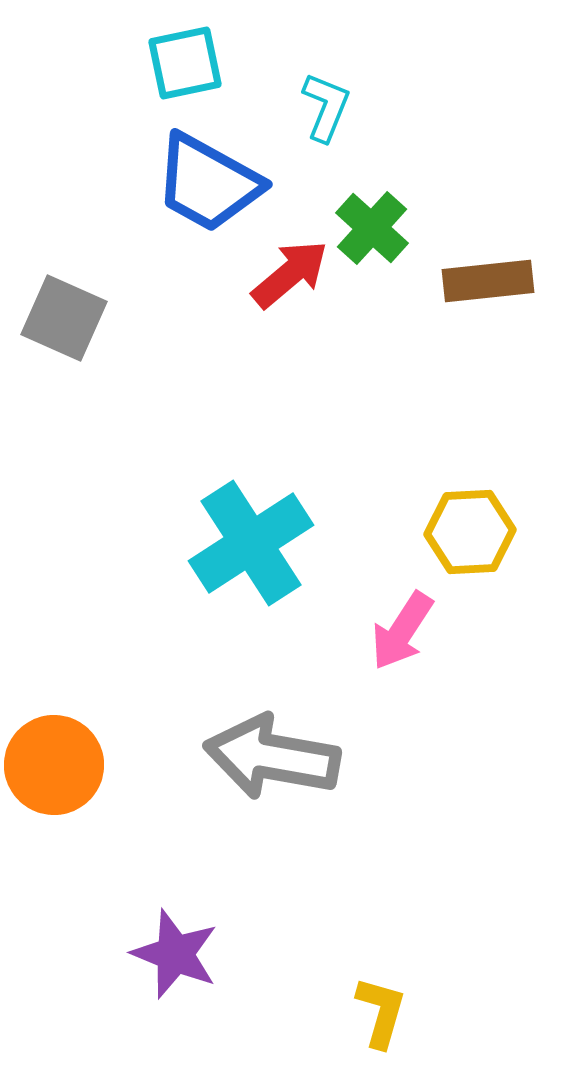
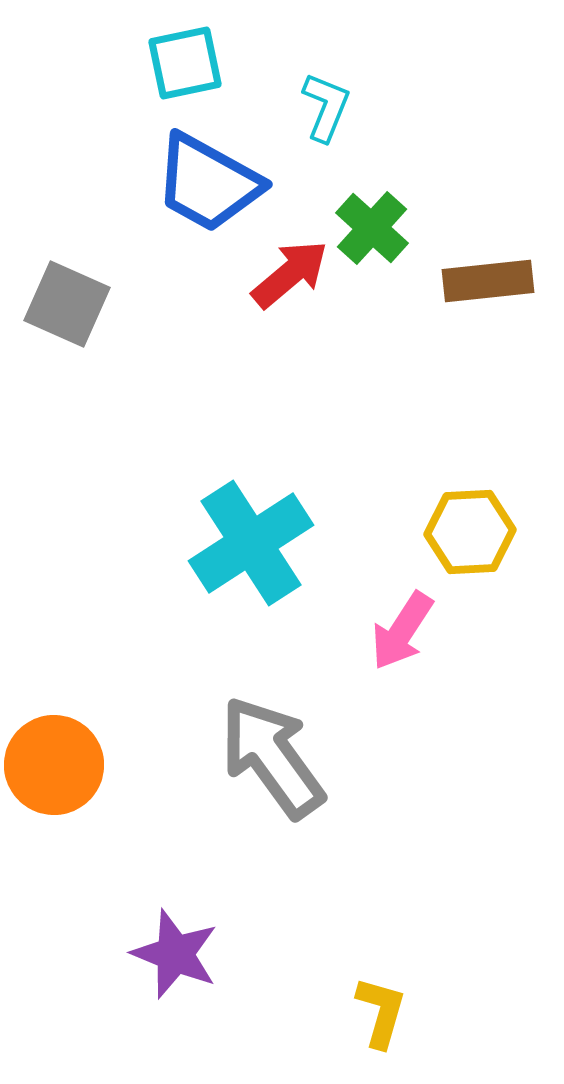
gray square: moved 3 px right, 14 px up
gray arrow: rotated 44 degrees clockwise
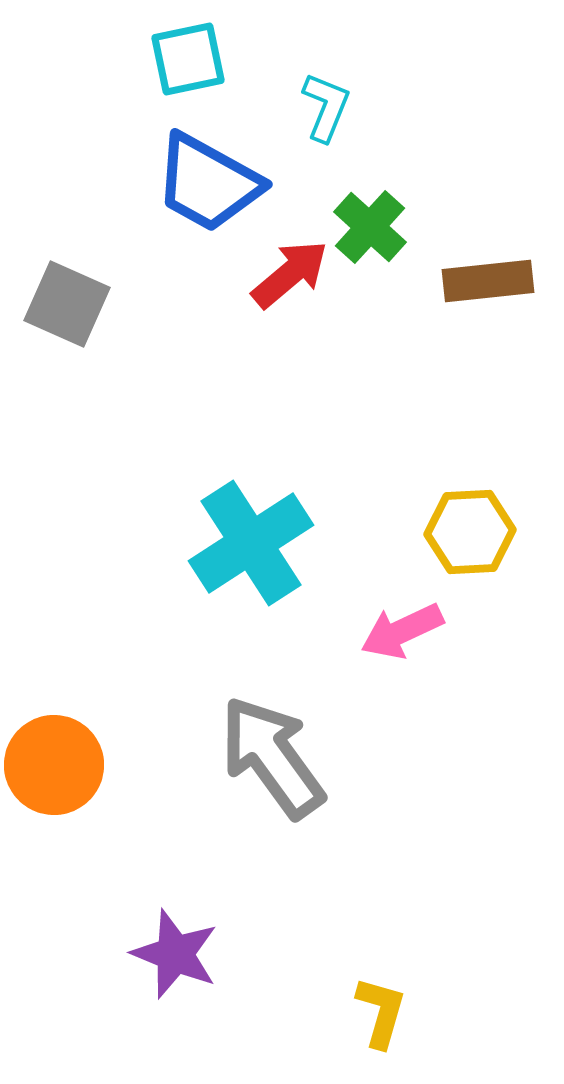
cyan square: moved 3 px right, 4 px up
green cross: moved 2 px left, 1 px up
pink arrow: rotated 32 degrees clockwise
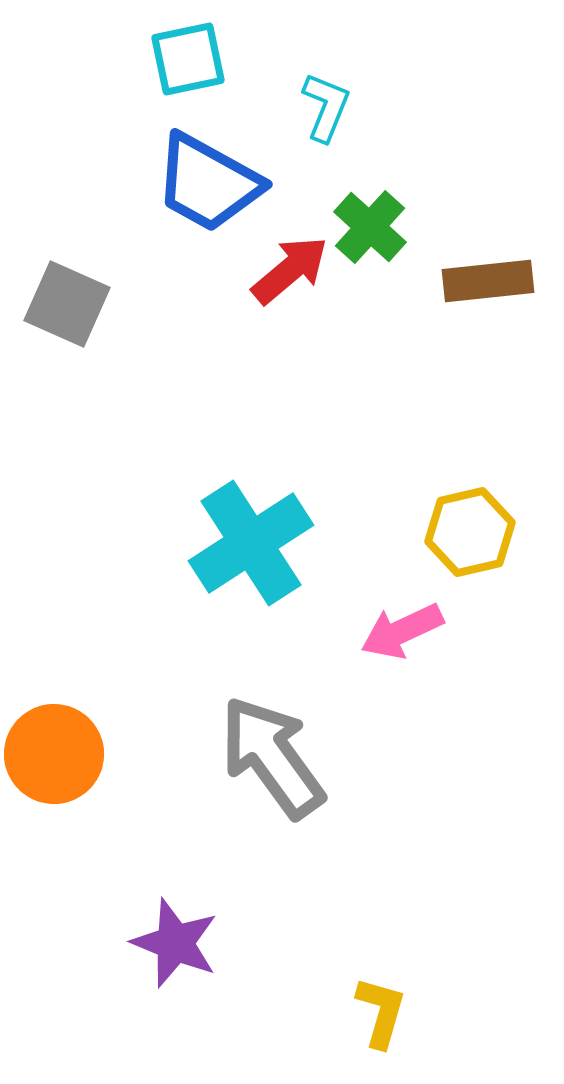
red arrow: moved 4 px up
yellow hexagon: rotated 10 degrees counterclockwise
orange circle: moved 11 px up
purple star: moved 11 px up
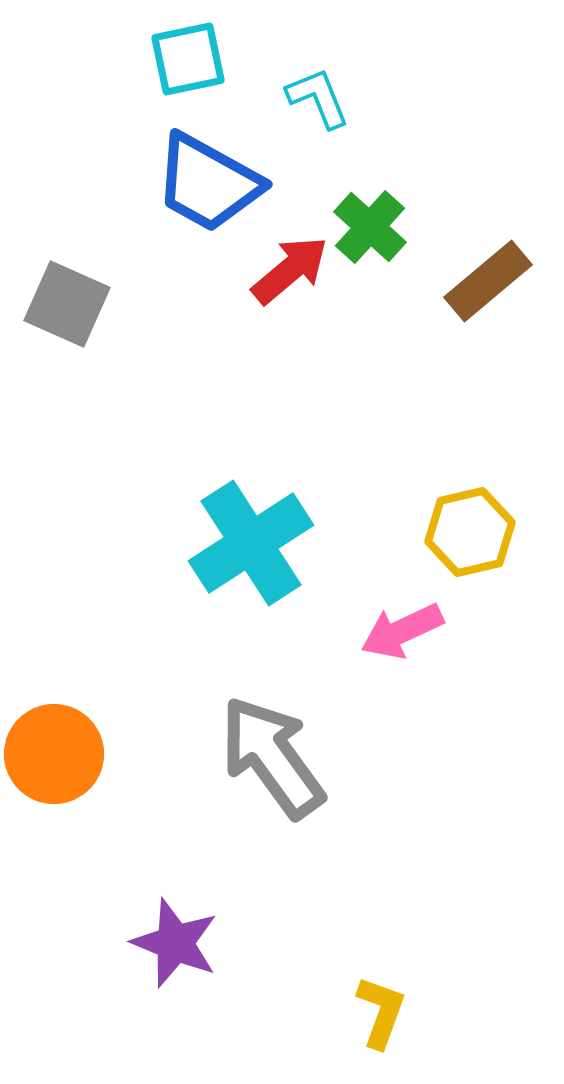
cyan L-shape: moved 8 px left, 9 px up; rotated 44 degrees counterclockwise
brown rectangle: rotated 34 degrees counterclockwise
yellow L-shape: rotated 4 degrees clockwise
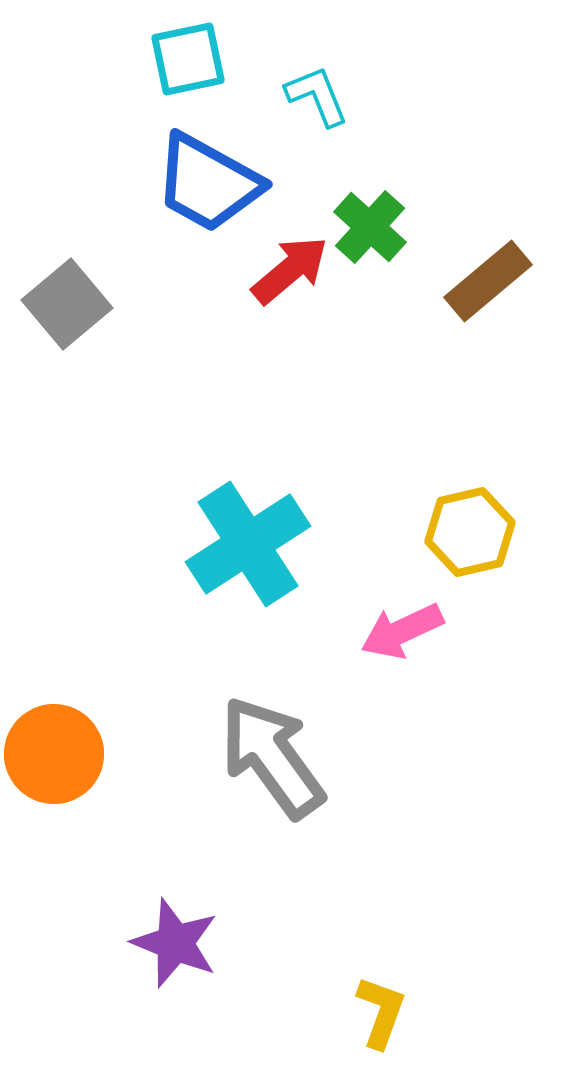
cyan L-shape: moved 1 px left, 2 px up
gray square: rotated 26 degrees clockwise
cyan cross: moved 3 px left, 1 px down
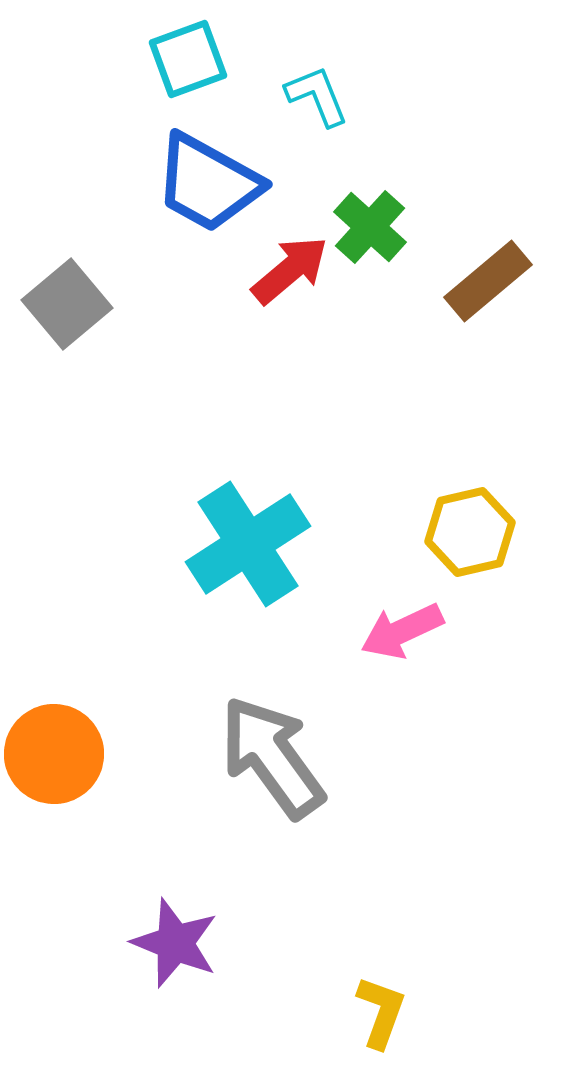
cyan square: rotated 8 degrees counterclockwise
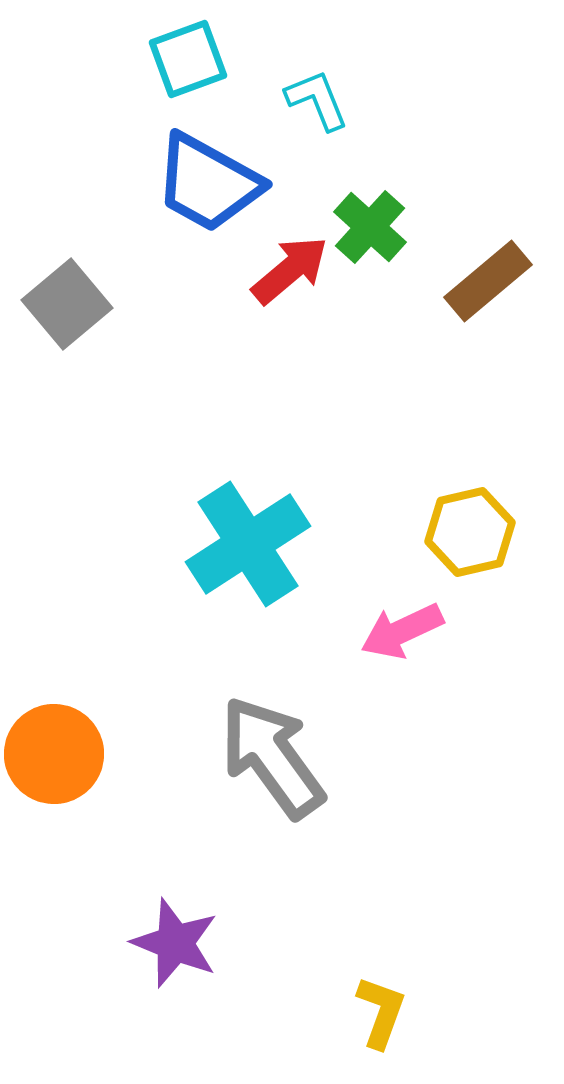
cyan L-shape: moved 4 px down
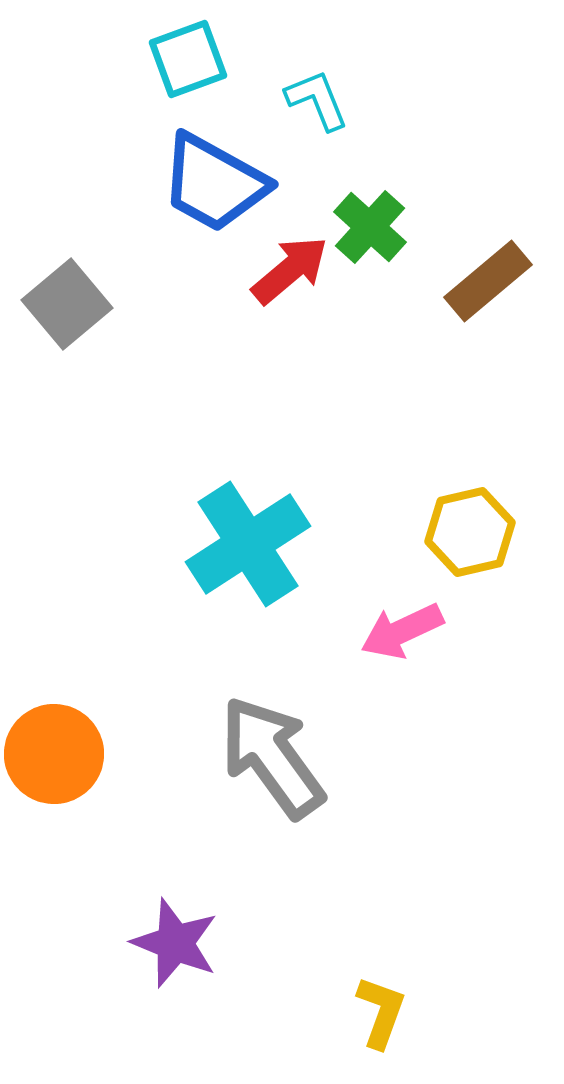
blue trapezoid: moved 6 px right
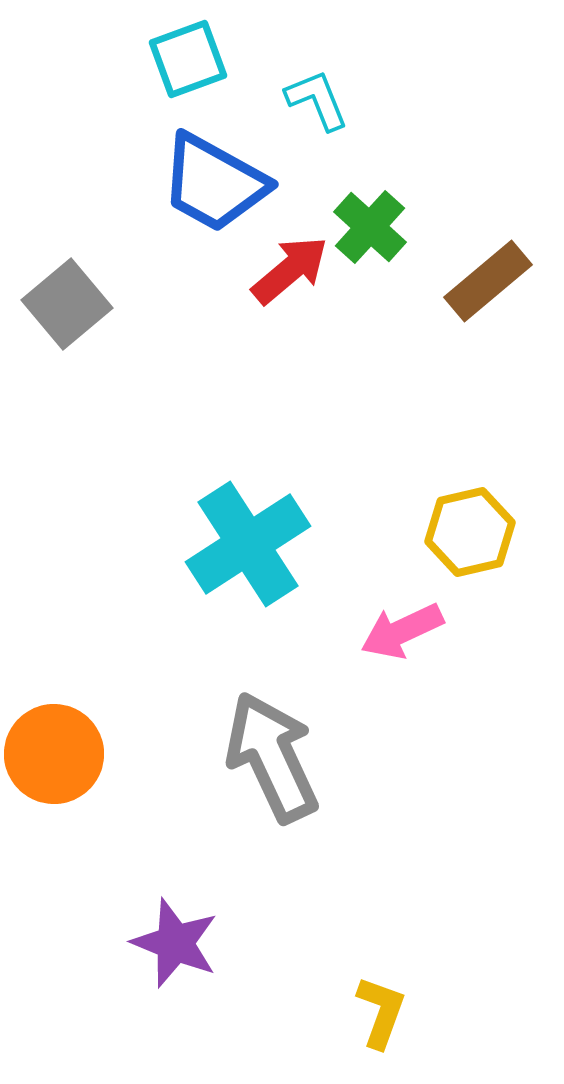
gray arrow: rotated 11 degrees clockwise
